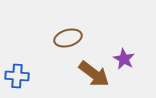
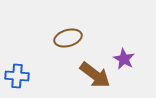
brown arrow: moved 1 px right, 1 px down
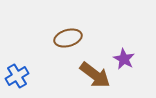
blue cross: rotated 35 degrees counterclockwise
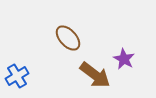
brown ellipse: rotated 64 degrees clockwise
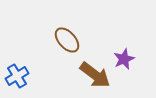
brown ellipse: moved 1 px left, 2 px down
purple star: rotated 20 degrees clockwise
